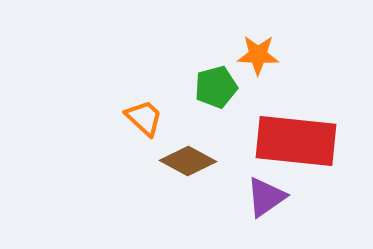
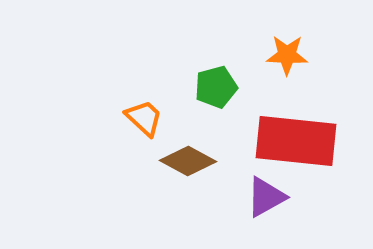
orange star: moved 29 px right
purple triangle: rotated 6 degrees clockwise
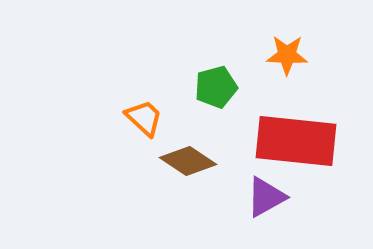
brown diamond: rotated 6 degrees clockwise
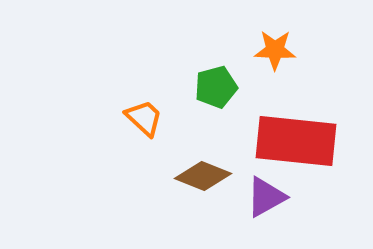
orange star: moved 12 px left, 5 px up
brown diamond: moved 15 px right, 15 px down; rotated 12 degrees counterclockwise
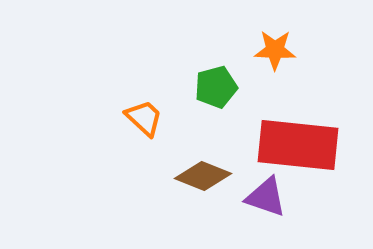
red rectangle: moved 2 px right, 4 px down
purple triangle: rotated 48 degrees clockwise
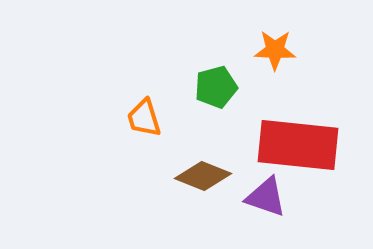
orange trapezoid: rotated 150 degrees counterclockwise
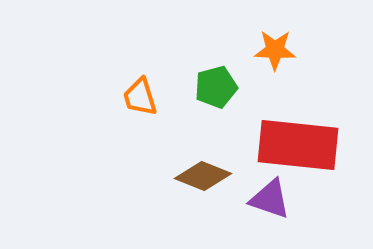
orange trapezoid: moved 4 px left, 21 px up
purple triangle: moved 4 px right, 2 px down
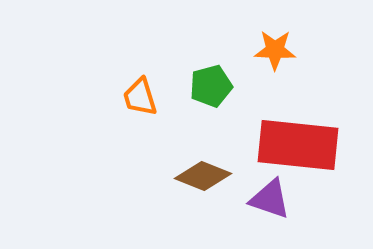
green pentagon: moved 5 px left, 1 px up
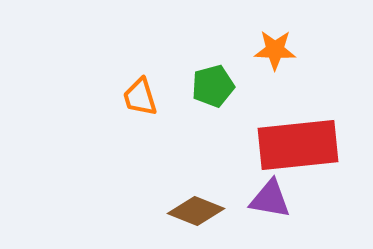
green pentagon: moved 2 px right
red rectangle: rotated 12 degrees counterclockwise
brown diamond: moved 7 px left, 35 px down
purple triangle: rotated 9 degrees counterclockwise
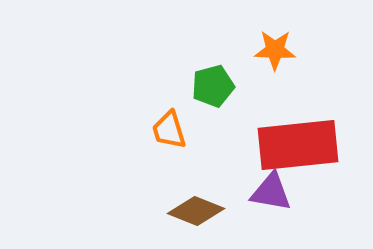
orange trapezoid: moved 29 px right, 33 px down
purple triangle: moved 1 px right, 7 px up
